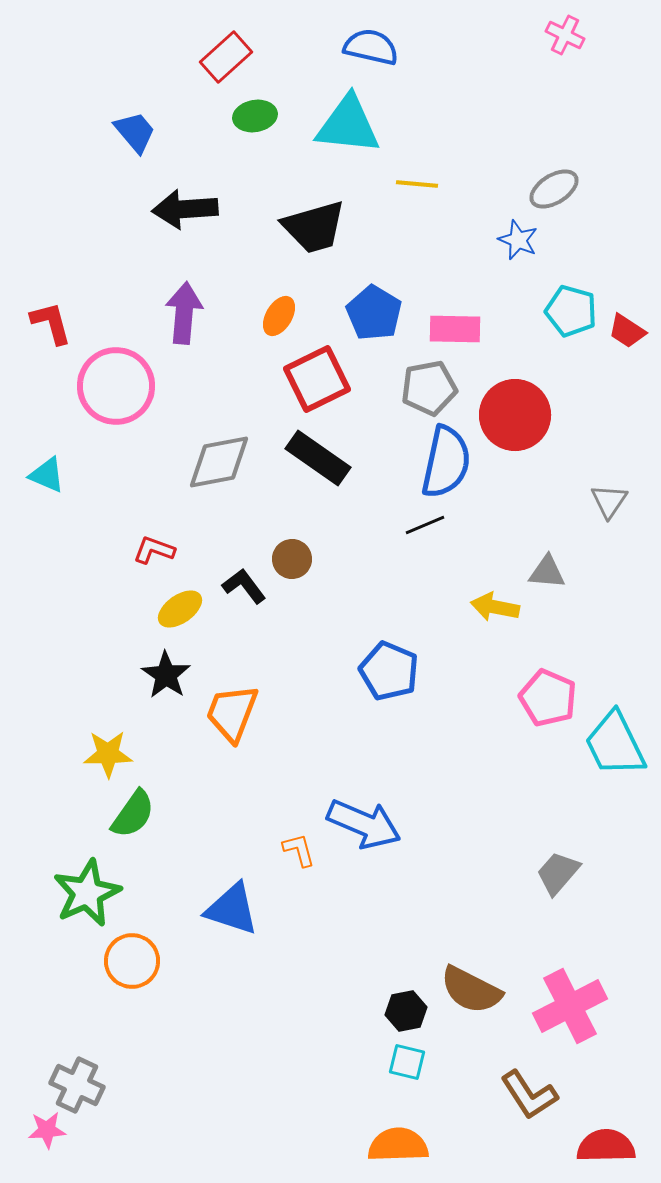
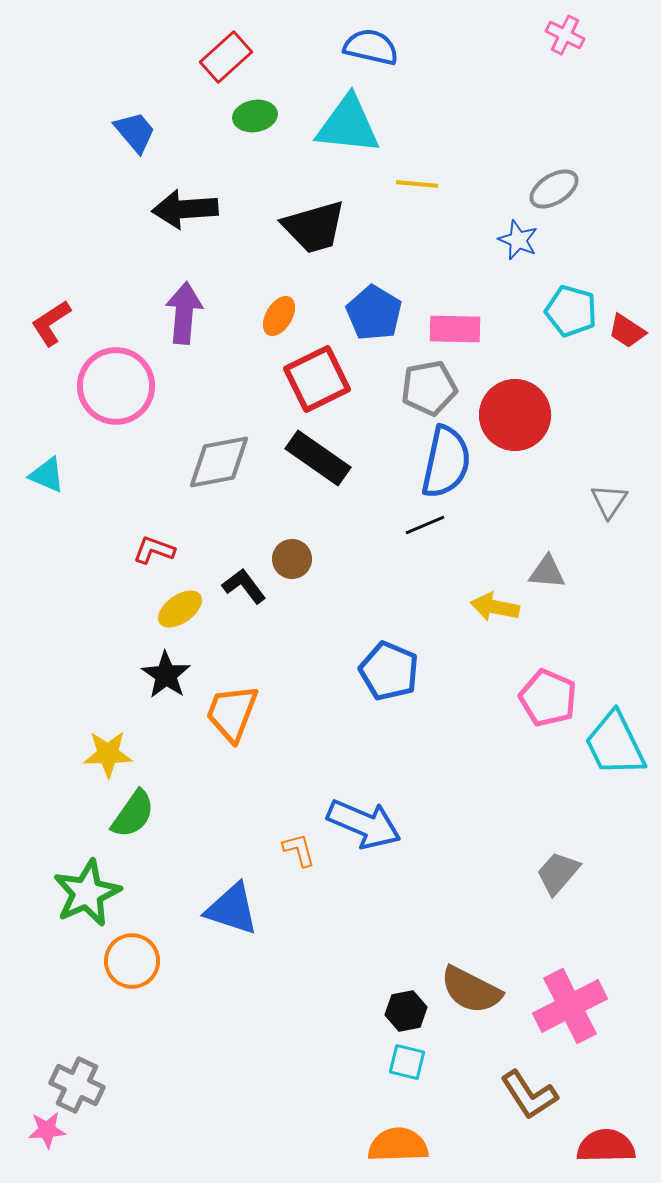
red L-shape at (51, 323): rotated 108 degrees counterclockwise
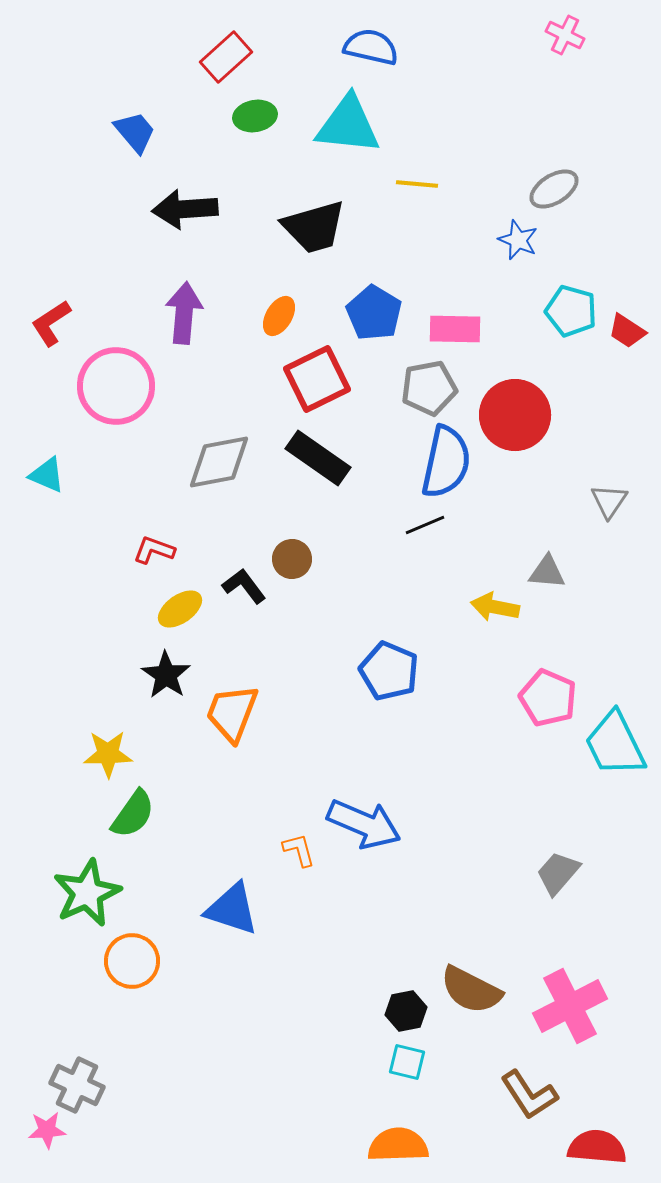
red semicircle at (606, 1146): moved 9 px left, 1 px down; rotated 6 degrees clockwise
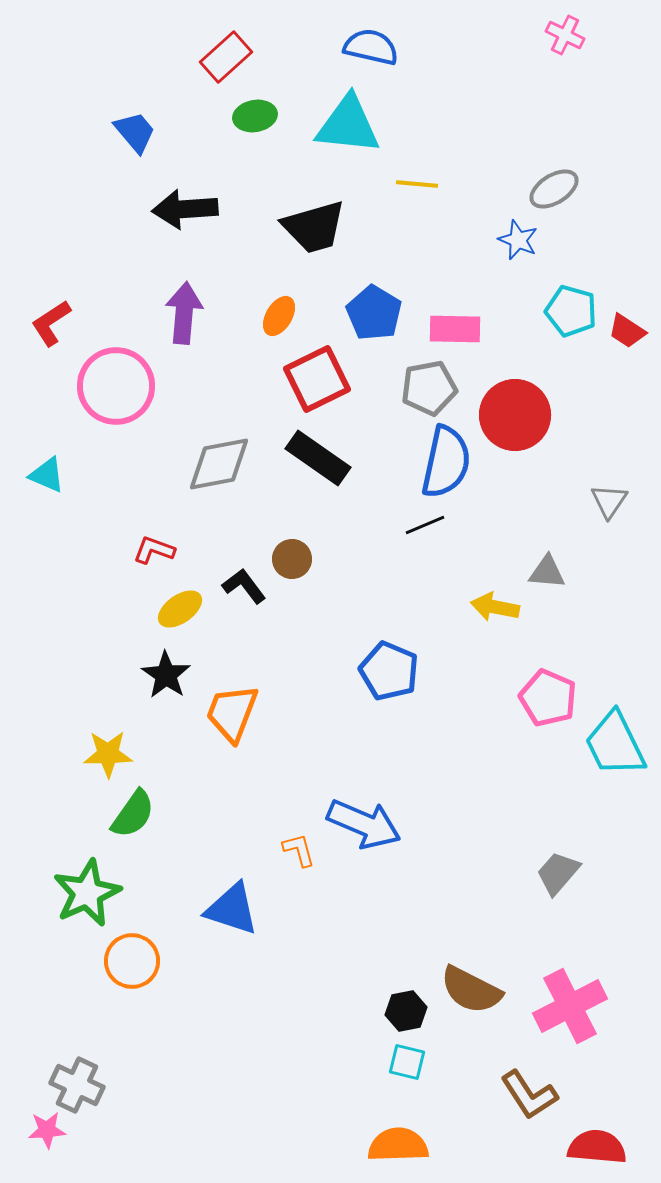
gray diamond at (219, 462): moved 2 px down
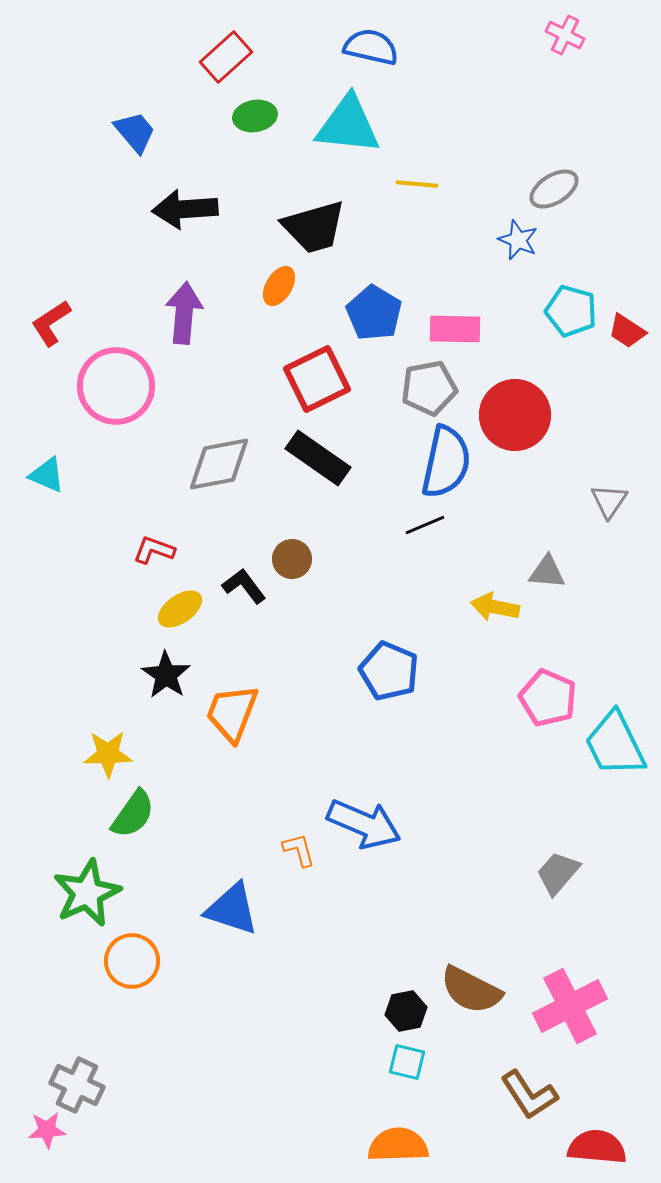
orange ellipse at (279, 316): moved 30 px up
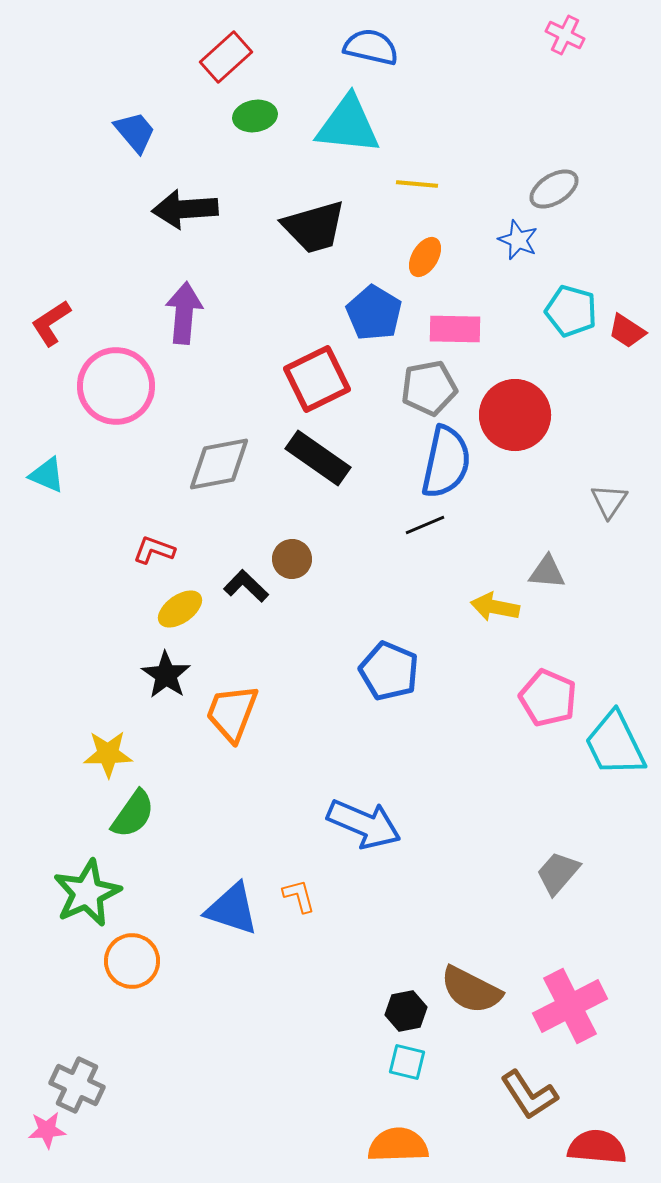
orange ellipse at (279, 286): moved 146 px right, 29 px up
black L-shape at (244, 586): moved 2 px right; rotated 9 degrees counterclockwise
orange L-shape at (299, 850): moved 46 px down
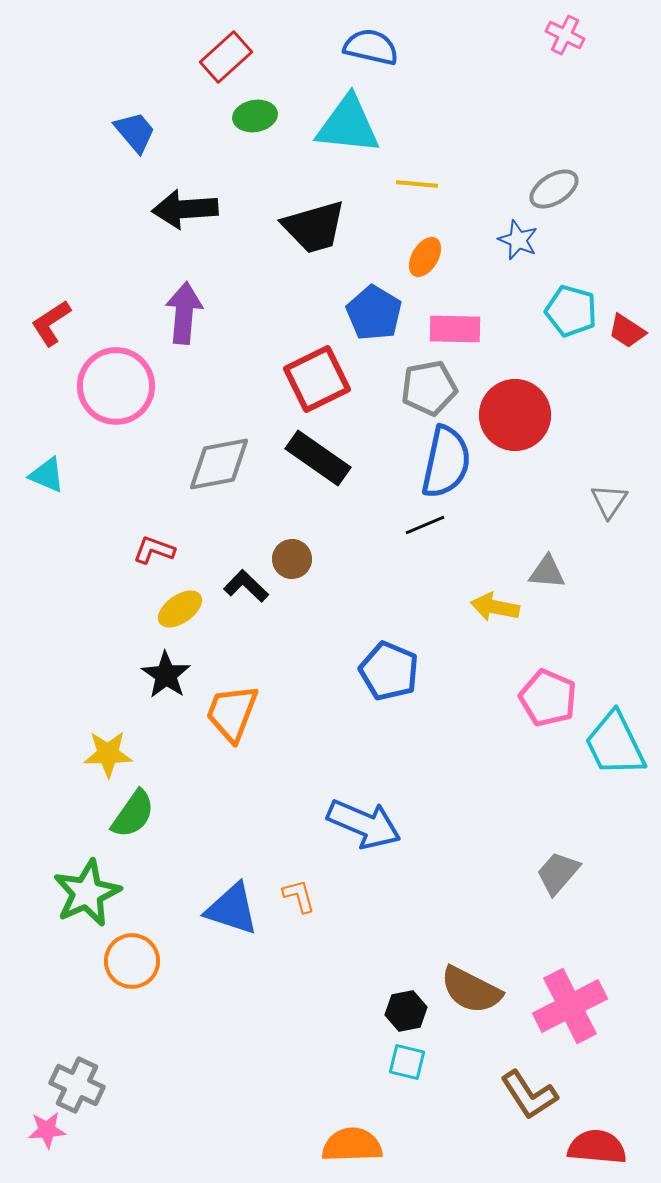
orange semicircle at (398, 1145): moved 46 px left
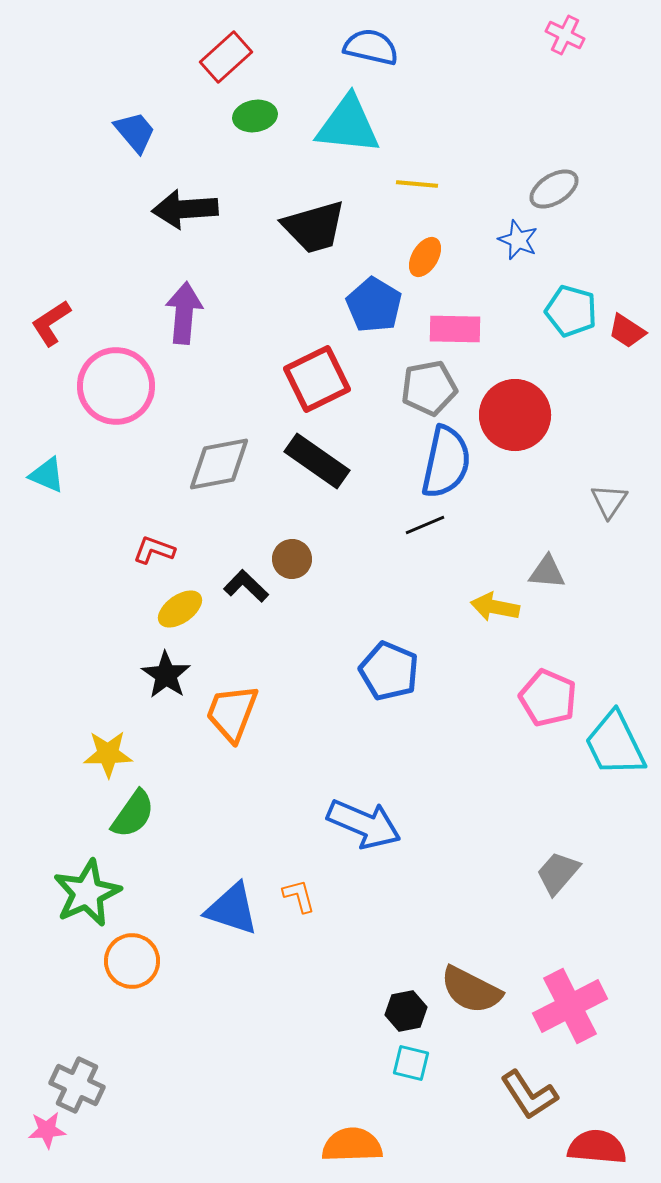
blue pentagon at (374, 313): moved 8 px up
black rectangle at (318, 458): moved 1 px left, 3 px down
cyan square at (407, 1062): moved 4 px right, 1 px down
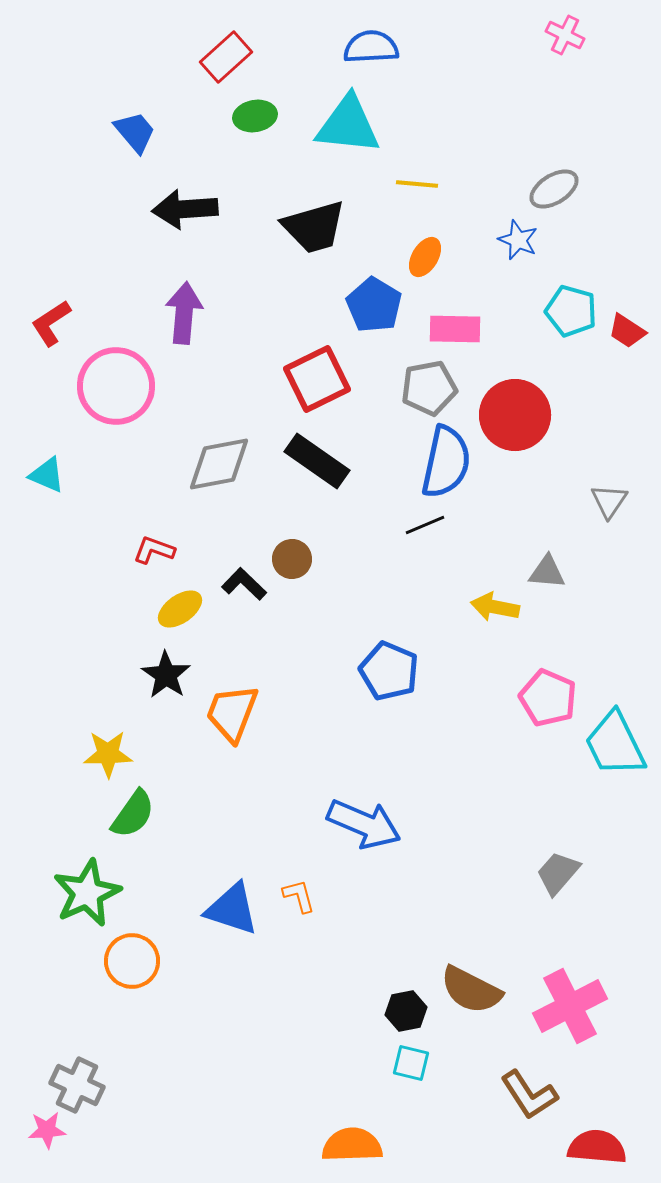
blue semicircle at (371, 47): rotated 16 degrees counterclockwise
black L-shape at (246, 586): moved 2 px left, 2 px up
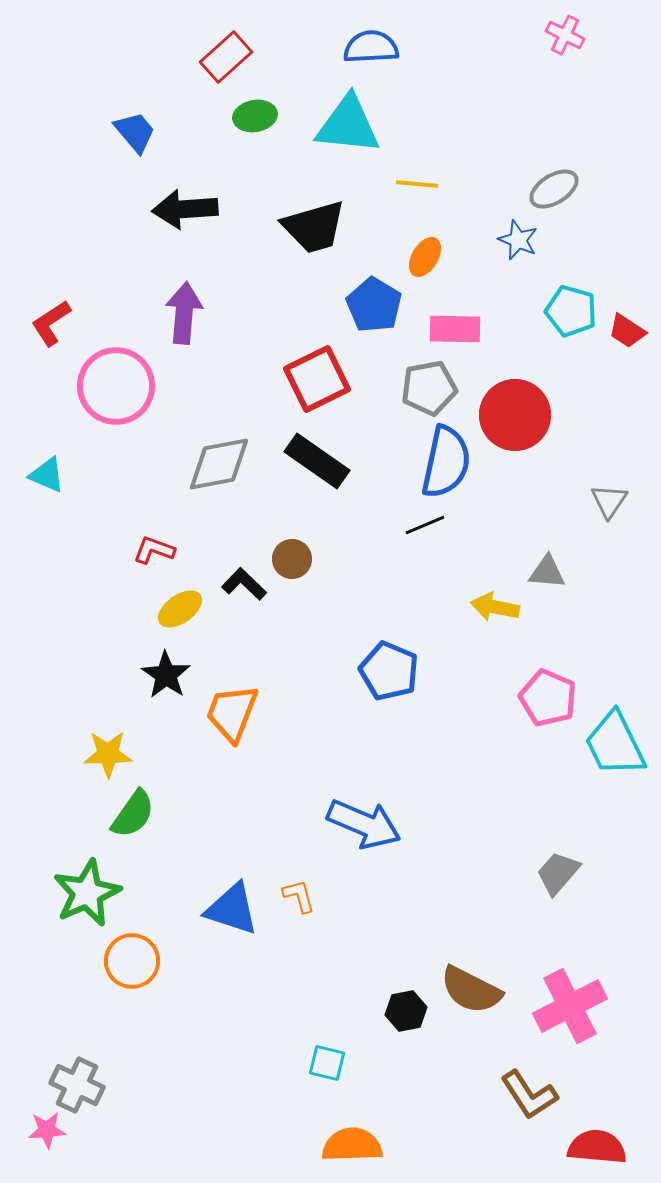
cyan square at (411, 1063): moved 84 px left
